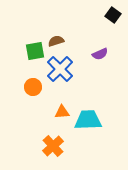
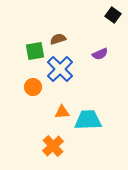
brown semicircle: moved 2 px right, 2 px up
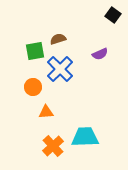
orange triangle: moved 16 px left
cyan trapezoid: moved 3 px left, 17 px down
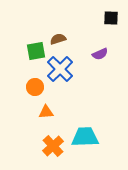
black square: moved 2 px left, 3 px down; rotated 35 degrees counterclockwise
green square: moved 1 px right
orange circle: moved 2 px right
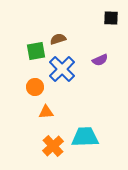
purple semicircle: moved 6 px down
blue cross: moved 2 px right
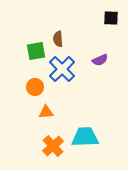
brown semicircle: rotated 77 degrees counterclockwise
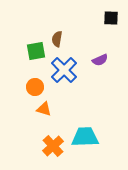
brown semicircle: moved 1 px left; rotated 14 degrees clockwise
blue cross: moved 2 px right, 1 px down
orange triangle: moved 2 px left, 3 px up; rotated 21 degrees clockwise
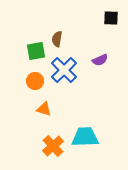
orange circle: moved 6 px up
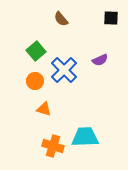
brown semicircle: moved 4 px right, 20 px up; rotated 49 degrees counterclockwise
green square: rotated 30 degrees counterclockwise
orange cross: rotated 30 degrees counterclockwise
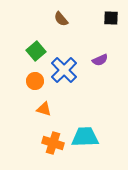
orange cross: moved 3 px up
